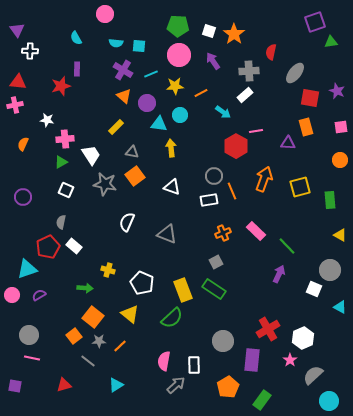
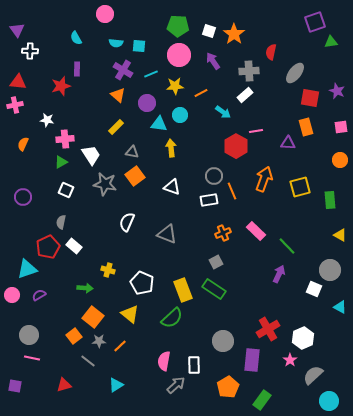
orange triangle at (124, 96): moved 6 px left, 1 px up
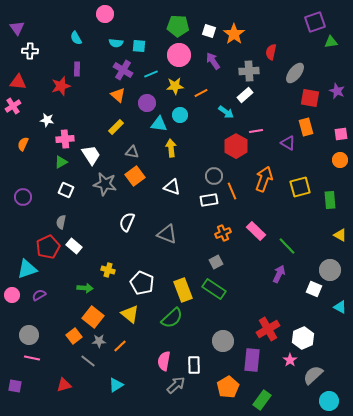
purple triangle at (17, 30): moved 2 px up
pink cross at (15, 105): moved 2 px left, 1 px down; rotated 21 degrees counterclockwise
cyan arrow at (223, 112): moved 3 px right
pink square at (341, 127): moved 7 px down
purple triangle at (288, 143): rotated 28 degrees clockwise
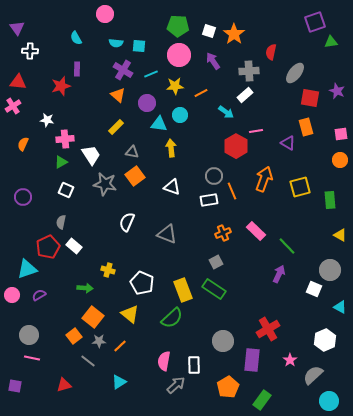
white hexagon at (303, 338): moved 22 px right, 2 px down
cyan triangle at (116, 385): moved 3 px right, 3 px up
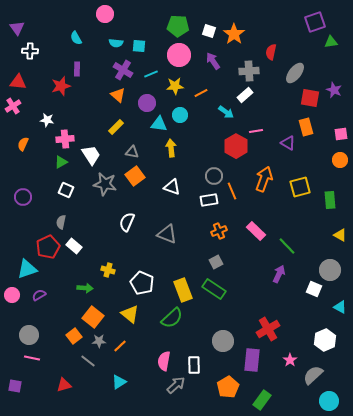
purple star at (337, 91): moved 3 px left, 1 px up
orange cross at (223, 233): moved 4 px left, 2 px up
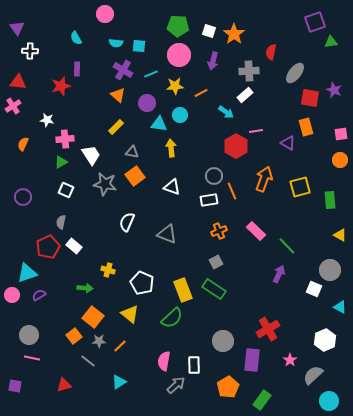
purple arrow at (213, 61): rotated 132 degrees counterclockwise
cyan triangle at (27, 269): moved 4 px down
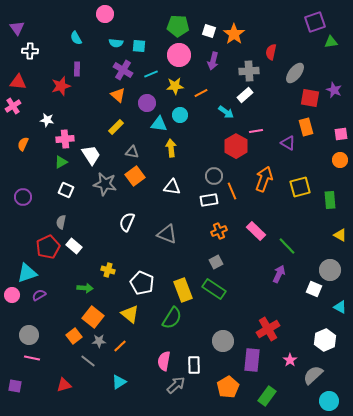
white triangle at (172, 187): rotated 12 degrees counterclockwise
green semicircle at (172, 318): rotated 15 degrees counterclockwise
green rectangle at (262, 400): moved 5 px right, 4 px up
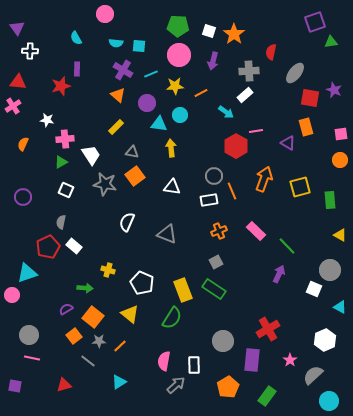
purple semicircle at (39, 295): moved 27 px right, 14 px down
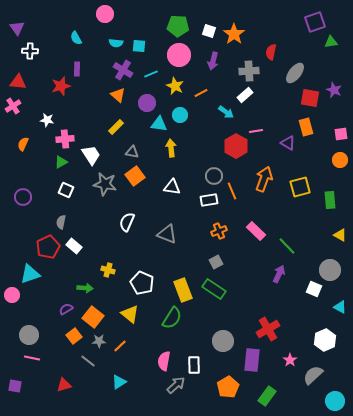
yellow star at (175, 86): rotated 30 degrees clockwise
cyan triangle at (27, 273): moved 3 px right, 1 px down
cyan circle at (329, 401): moved 6 px right
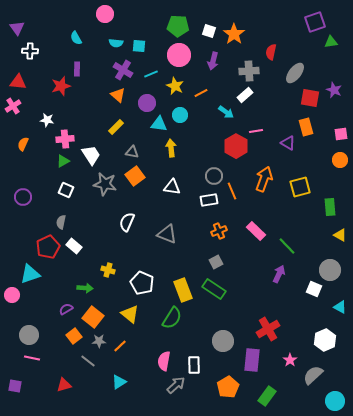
green triangle at (61, 162): moved 2 px right, 1 px up
green rectangle at (330, 200): moved 7 px down
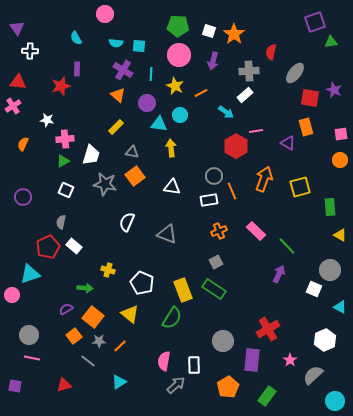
cyan line at (151, 74): rotated 64 degrees counterclockwise
white trapezoid at (91, 155): rotated 50 degrees clockwise
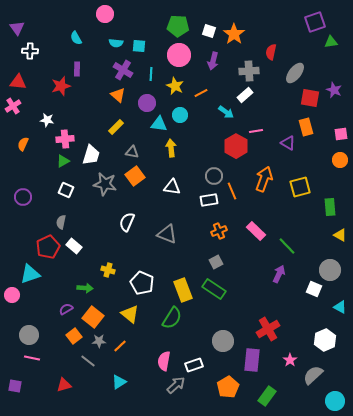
white rectangle at (194, 365): rotated 72 degrees clockwise
